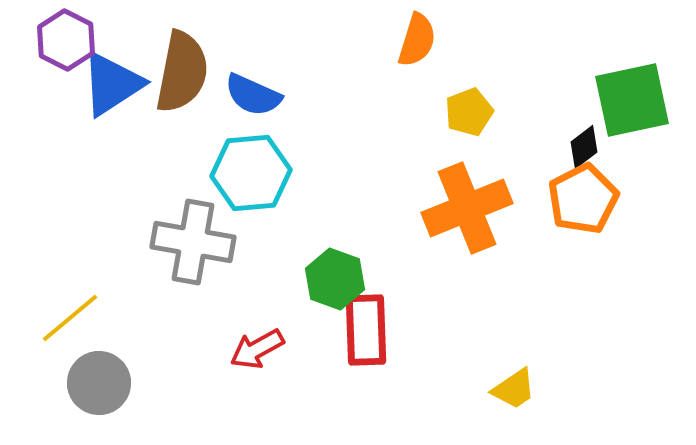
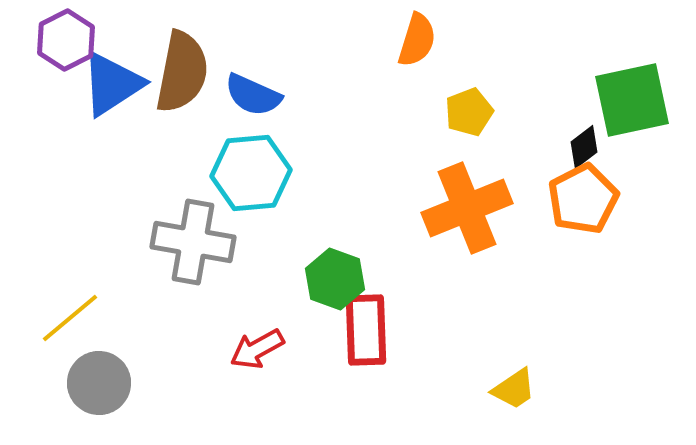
purple hexagon: rotated 6 degrees clockwise
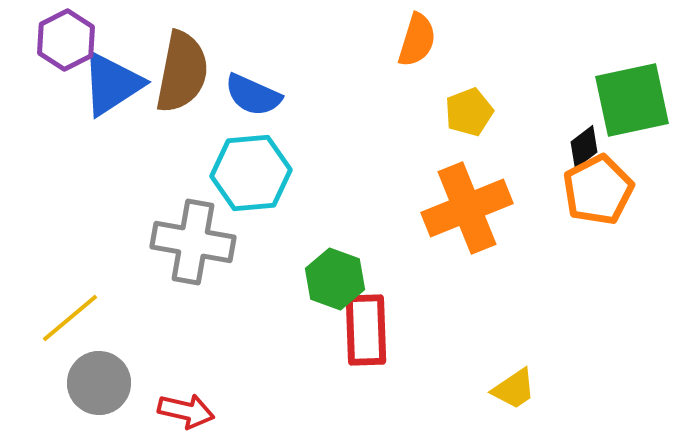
orange pentagon: moved 15 px right, 9 px up
red arrow: moved 71 px left, 62 px down; rotated 138 degrees counterclockwise
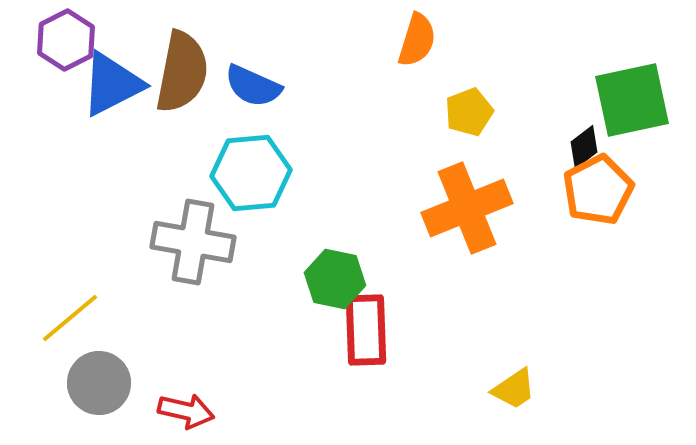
blue triangle: rotated 6 degrees clockwise
blue semicircle: moved 9 px up
green hexagon: rotated 8 degrees counterclockwise
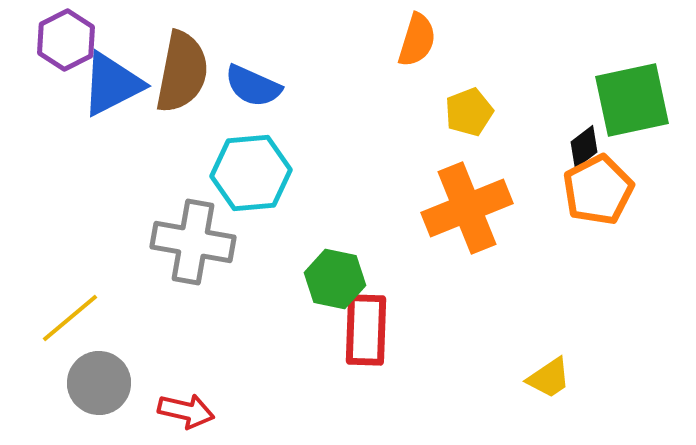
red rectangle: rotated 4 degrees clockwise
yellow trapezoid: moved 35 px right, 11 px up
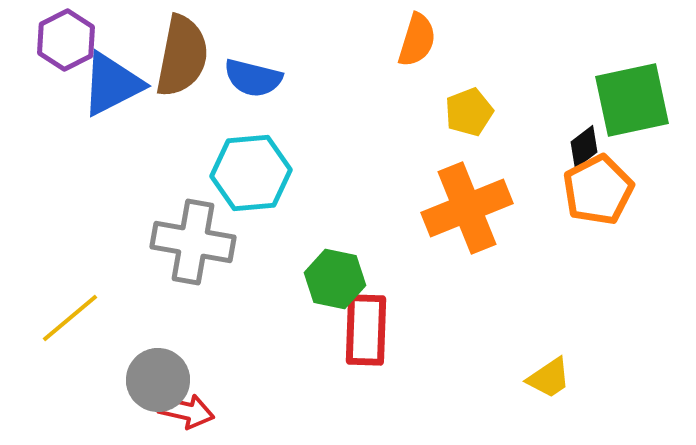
brown semicircle: moved 16 px up
blue semicircle: moved 8 px up; rotated 10 degrees counterclockwise
gray circle: moved 59 px right, 3 px up
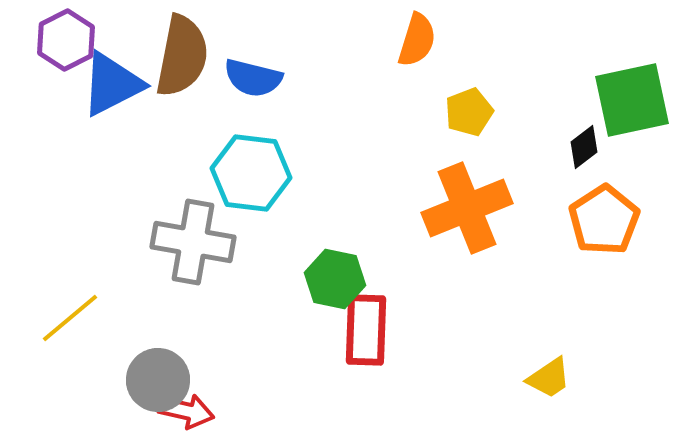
cyan hexagon: rotated 12 degrees clockwise
orange pentagon: moved 6 px right, 30 px down; rotated 6 degrees counterclockwise
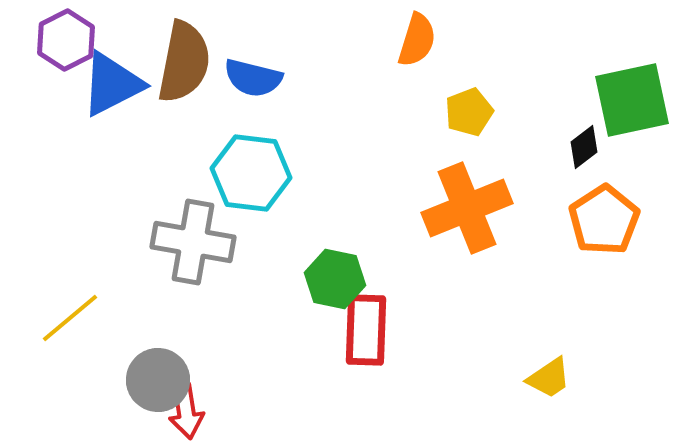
brown semicircle: moved 2 px right, 6 px down
red arrow: rotated 68 degrees clockwise
